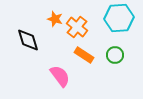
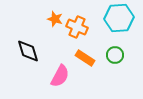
orange cross: rotated 15 degrees counterclockwise
black diamond: moved 11 px down
orange rectangle: moved 1 px right, 3 px down
pink semicircle: rotated 65 degrees clockwise
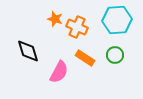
cyan hexagon: moved 2 px left, 2 px down
pink semicircle: moved 1 px left, 4 px up
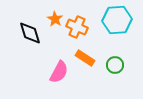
orange star: rotated 14 degrees clockwise
black diamond: moved 2 px right, 18 px up
green circle: moved 10 px down
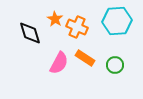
cyan hexagon: moved 1 px down
pink semicircle: moved 9 px up
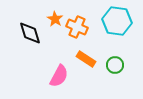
cyan hexagon: rotated 12 degrees clockwise
orange rectangle: moved 1 px right, 1 px down
pink semicircle: moved 13 px down
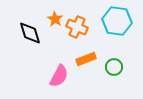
orange rectangle: rotated 54 degrees counterclockwise
green circle: moved 1 px left, 2 px down
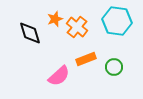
orange star: rotated 21 degrees clockwise
orange cross: rotated 15 degrees clockwise
pink semicircle: rotated 20 degrees clockwise
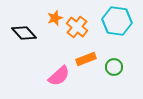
orange star: moved 1 px up
black diamond: moved 6 px left; rotated 25 degrees counterclockwise
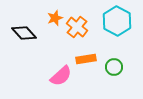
cyan hexagon: rotated 20 degrees clockwise
orange rectangle: rotated 12 degrees clockwise
pink semicircle: moved 2 px right
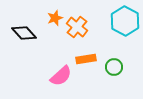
cyan hexagon: moved 8 px right
